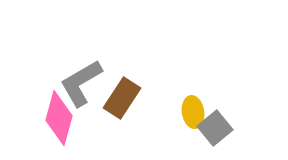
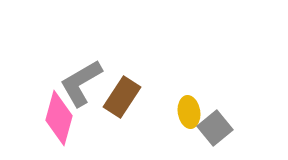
brown rectangle: moved 1 px up
yellow ellipse: moved 4 px left
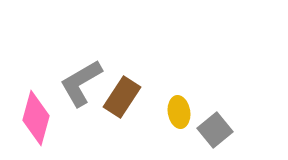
yellow ellipse: moved 10 px left
pink diamond: moved 23 px left
gray square: moved 2 px down
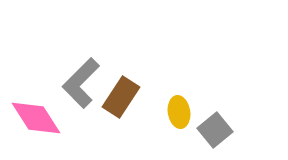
gray L-shape: rotated 15 degrees counterclockwise
brown rectangle: moved 1 px left
pink diamond: rotated 48 degrees counterclockwise
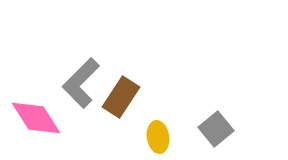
yellow ellipse: moved 21 px left, 25 px down
gray square: moved 1 px right, 1 px up
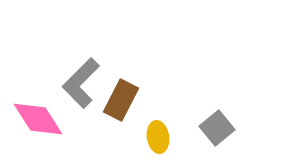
brown rectangle: moved 3 px down; rotated 6 degrees counterclockwise
pink diamond: moved 2 px right, 1 px down
gray square: moved 1 px right, 1 px up
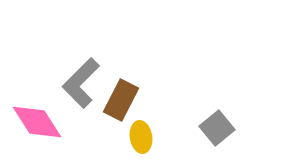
pink diamond: moved 1 px left, 3 px down
yellow ellipse: moved 17 px left
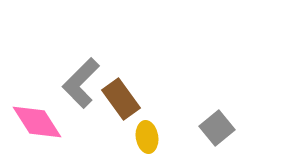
brown rectangle: moved 1 px up; rotated 63 degrees counterclockwise
yellow ellipse: moved 6 px right
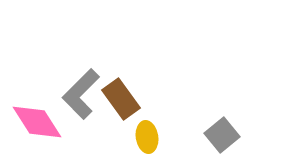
gray L-shape: moved 11 px down
gray square: moved 5 px right, 7 px down
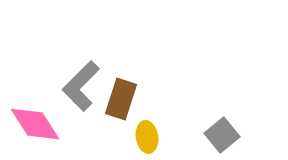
gray L-shape: moved 8 px up
brown rectangle: rotated 54 degrees clockwise
pink diamond: moved 2 px left, 2 px down
